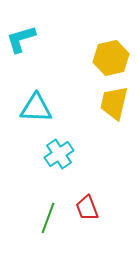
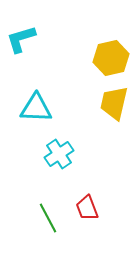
green line: rotated 48 degrees counterclockwise
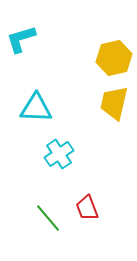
yellow hexagon: moved 3 px right
green line: rotated 12 degrees counterclockwise
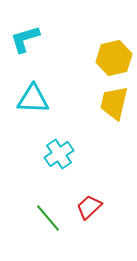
cyan L-shape: moved 4 px right
cyan triangle: moved 3 px left, 9 px up
red trapezoid: moved 2 px right, 1 px up; rotated 68 degrees clockwise
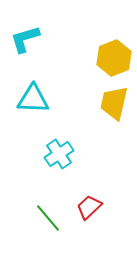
yellow hexagon: rotated 8 degrees counterclockwise
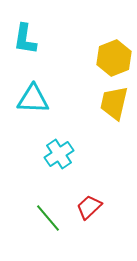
cyan L-shape: rotated 64 degrees counterclockwise
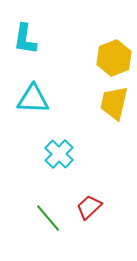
cyan cross: rotated 12 degrees counterclockwise
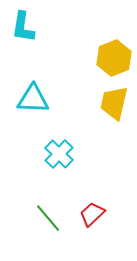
cyan L-shape: moved 2 px left, 12 px up
red trapezoid: moved 3 px right, 7 px down
